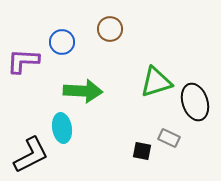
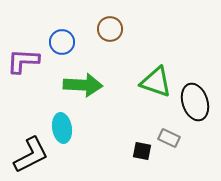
green triangle: rotated 36 degrees clockwise
green arrow: moved 6 px up
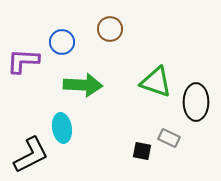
black ellipse: moved 1 px right; rotated 18 degrees clockwise
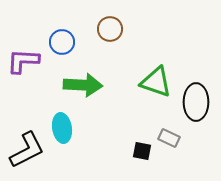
black L-shape: moved 4 px left, 5 px up
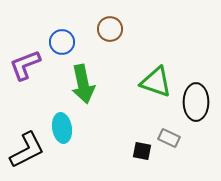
purple L-shape: moved 2 px right, 4 px down; rotated 24 degrees counterclockwise
green arrow: moved 1 px up; rotated 75 degrees clockwise
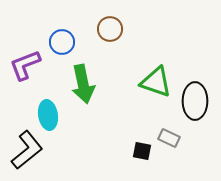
black ellipse: moved 1 px left, 1 px up
cyan ellipse: moved 14 px left, 13 px up
black L-shape: rotated 12 degrees counterclockwise
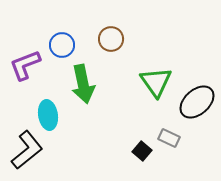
brown circle: moved 1 px right, 10 px down
blue circle: moved 3 px down
green triangle: rotated 36 degrees clockwise
black ellipse: moved 2 px right, 1 px down; rotated 48 degrees clockwise
black square: rotated 30 degrees clockwise
